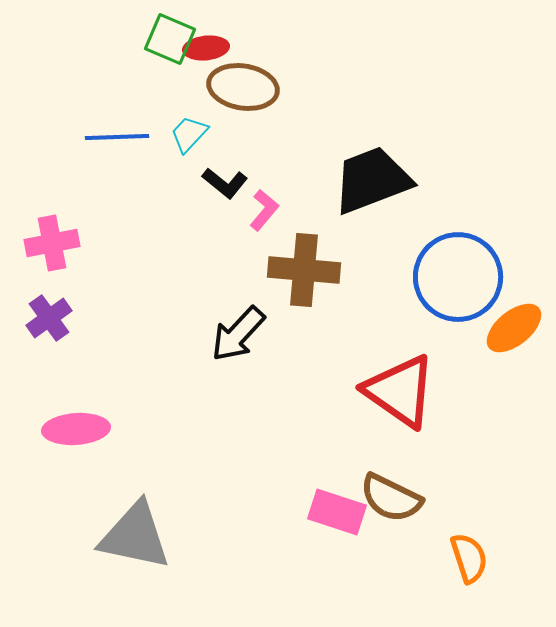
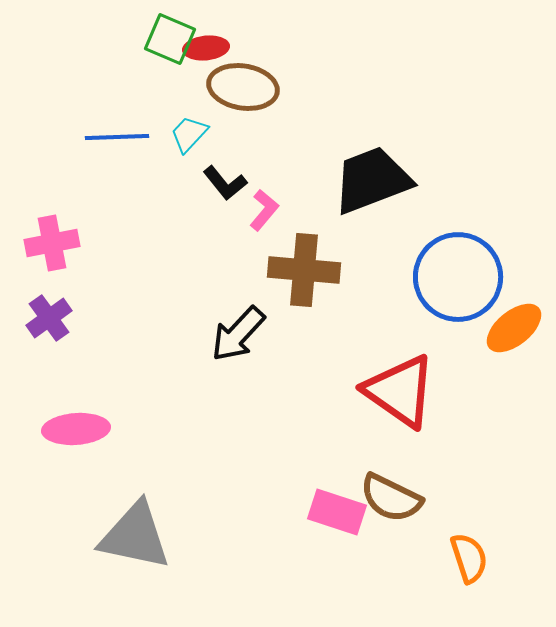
black L-shape: rotated 12 degrees clockwise
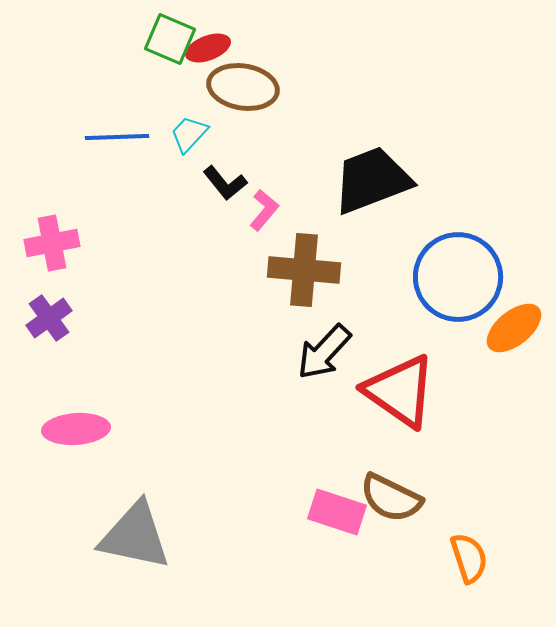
red ellipse: moved 2 px right; rotated 15 degrees counterclockwise
black arrow: moved 86 px right, 18 px down
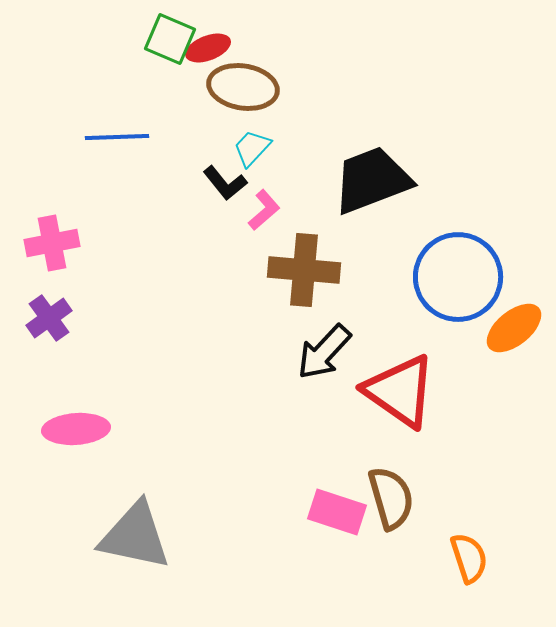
cyan trapezoid: moved 63 px right, 14 px down
pink L-shape: rotated 9 degrees clockwise
brown semicircle: rotated 132 degrees counterclockwise
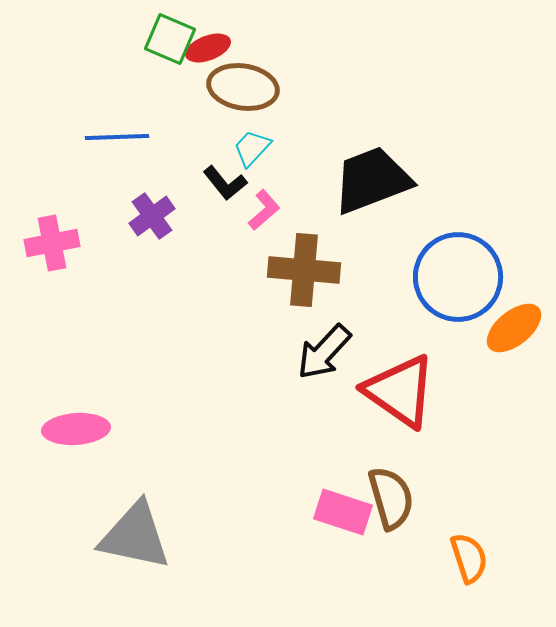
purple cross: moved 103 px right, 102 px up
pink rectangle: moved 6 px right
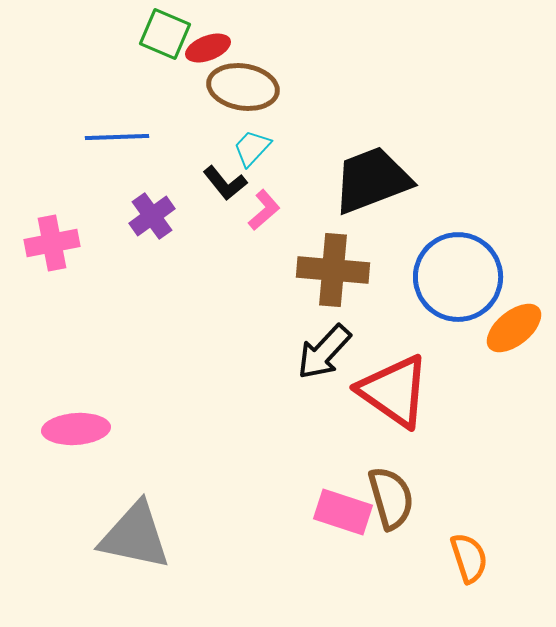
green square: moved 5 px left, 5 px up
brown cross: moved 29 px right
red triangle: moved 6 px left
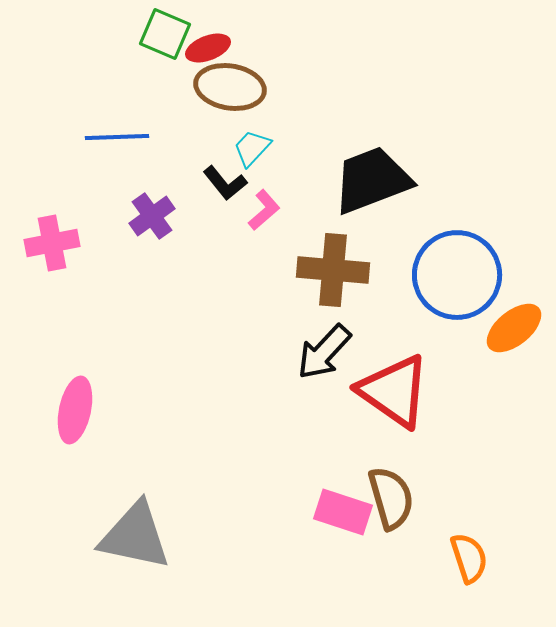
brown ellipse: moved 13 px left
blue circle: moved 1 px left, 2 px up
pink ellipse: moved 1 px left, 19 px up; rotated 74 degrees counterclockwise
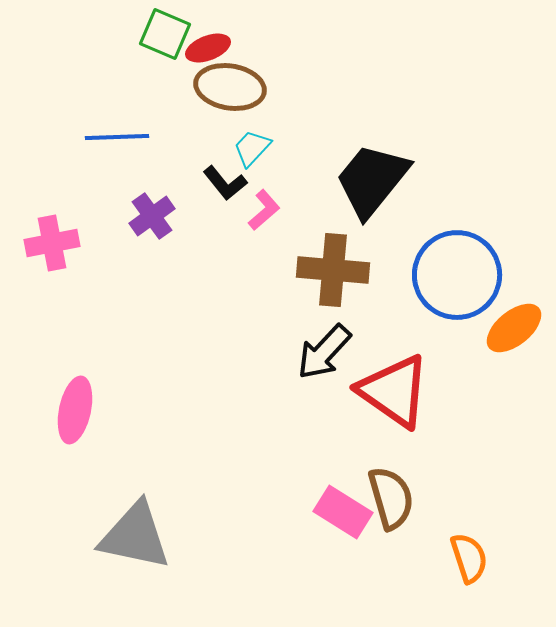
black trapezoid: rotated 30 degrees counterclockwise
pink rectangle: rotated 14 degrees clockwise
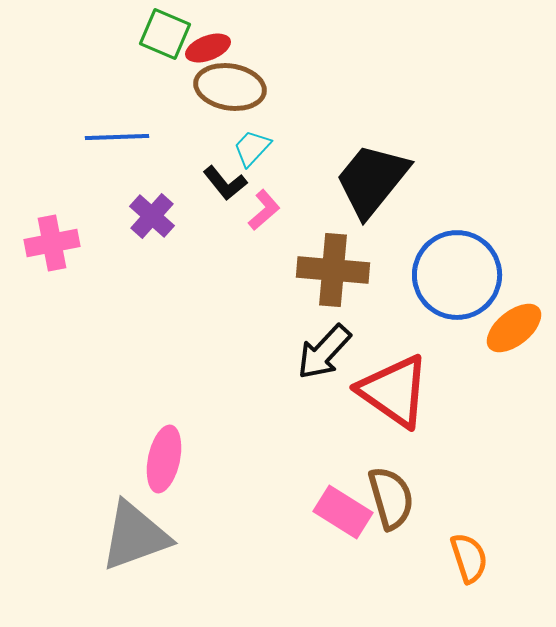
purple cross: rotated 12 degrees counterclockwise
pink ellipse: moved 89 px right, 49 px down
gray triangle: rotated 32 degrees counterclockwise
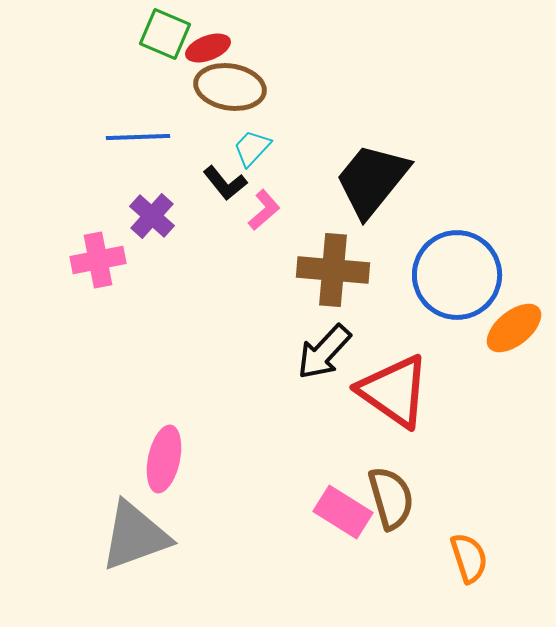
blue line: moved 21 px right
pink cross: moved 46 px right, 17 px down
